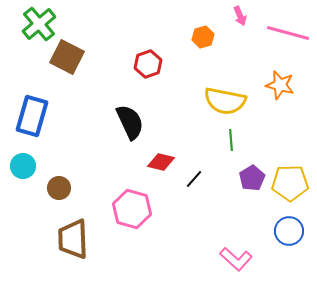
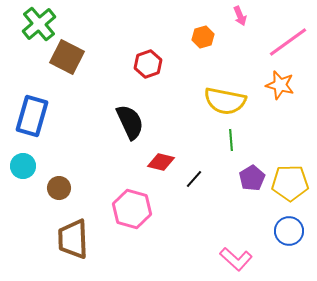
pink line: moved 9 px down; rotated 51 degrees counterclockwise
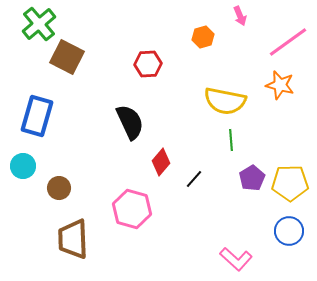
red hexagon: rotated 16 degrees clockwise
blue rectangle: moved 5 px right
red diamond: rotated 64 degrees counterclockwise
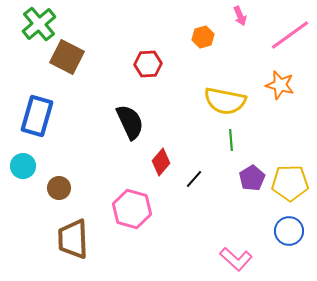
pink line: moved 2 px right, 7 px up
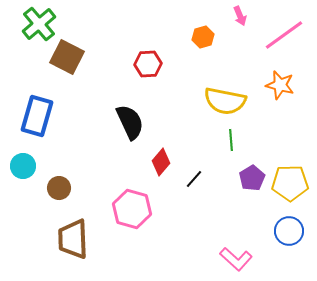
pink line: moved 6 px left
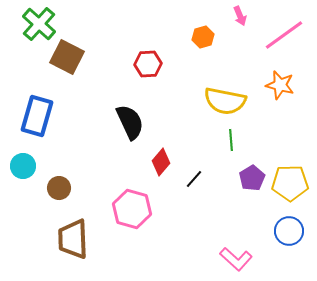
green cross: rotated 8 degrees counterclockwise
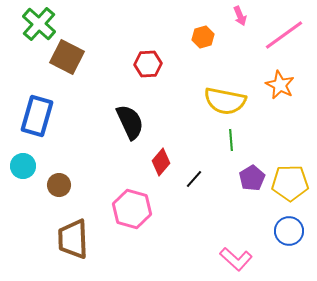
orange star: rotated 12 degrees clockwise
brown circle: moved 3 px up
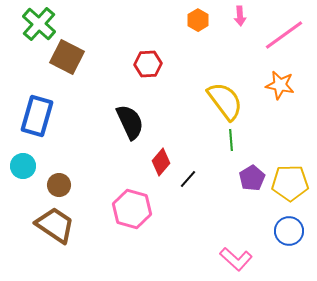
pink arrow: rotated 18 degrees clockwise
orange hexagon: moved 5 px left, 17 px up; rotated 15 degrees counterclockwise
orange star: rotated 16 degrees counterclockwise
yellow semicircle: rotated 138 degrees counterclockwise
black line: moved 6 px left
brown trapezoid: moved 18 px left, 14 px up; rotated 126 degrees clockwise
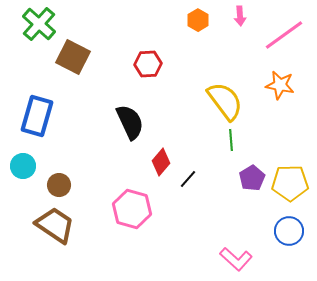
brown square: moved 6 px right
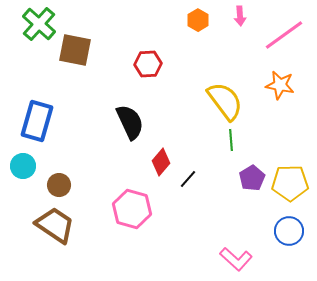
brown square: moved 2 px right, 7 px up; rotated 16 degrees counterclockwise
blue rectangle: moved 5 px down
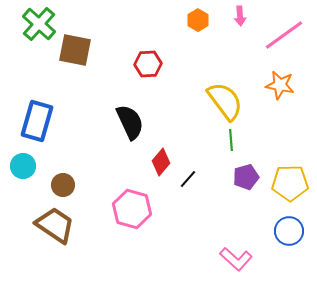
purple pentagon: moved 6 px left, 1 px up; rotated 15 degrees clockwise
brown circle: moved 4 px right
